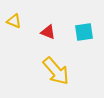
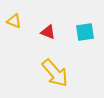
cyan square: moved 1 px right
yellow arrow: moved 1 px left, 2 px down
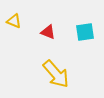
yellow arrow: moved 1 px right, 1 px down
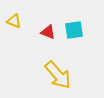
cyan square: moved 11 px left, 2 px up
yellow arrow: moved 2 px right, 1 px down
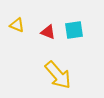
yellow triangle: moved 3 px right, 4 px down
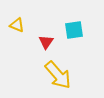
red triangle: moved 2 px left, 10 px down; rotated 42 degrees clockwise
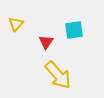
yellow triangle: moved 1 px left, 1 px up; rotated 49 degrees clockwise
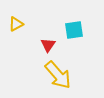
yellow triangle: rotated 21 degrees clockwise
red triangle: moved 2 px right, 3 px down
